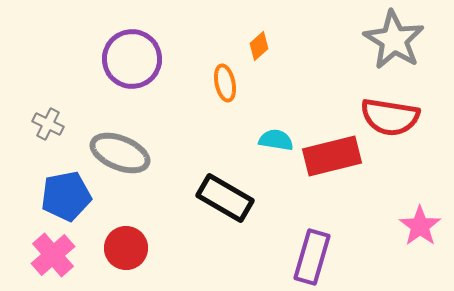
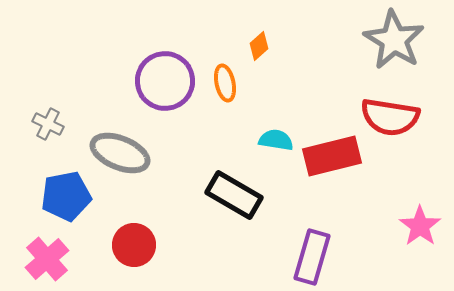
purple circle: moved 33 px right, 22 px down
black rectangle: moved 9 px right, 3 px up
red circle: moved 8 px right, 3 px up
pink cross: moved 6 px left, 4 px down
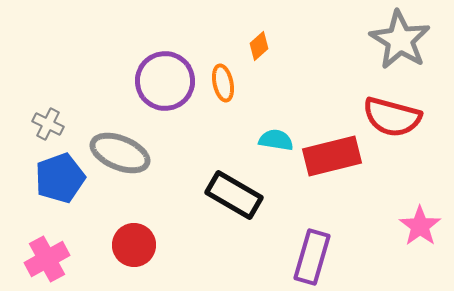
gray star: moved 6 px right
orange ellipse: moved 2 px left
red semicircle: moved 2 px right; rotated 6 degrees clockwise
blue pentagon: moved 6 px left, 18 px up; rotated 9 degrees counterclockwise
pink cross: rotated 12 degrees clockwise
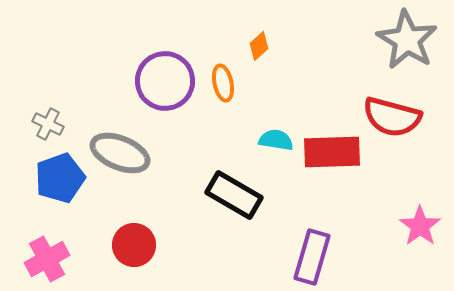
gray star: moved 7 px right
red rectangle: moved 4 px up; rotated 12 degrees clockwise
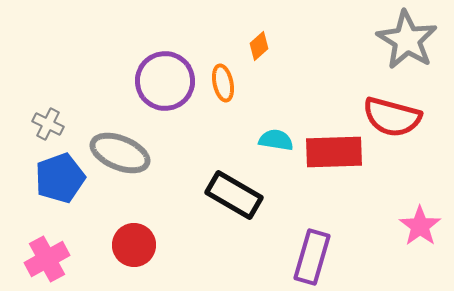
red rectangle: moved 2 px right
